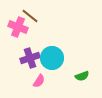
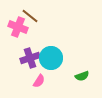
cyan circle: moved 1 px left
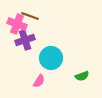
brown line: rotated 18 degrees counterclockwise
pink cross: moved 1 px left, 3 px up
purple cross: moved 5 px left, 18 px up
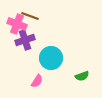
pink semicircle: moved 2 px left
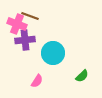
purple cross: rotated 12 degrees clockwise
cyan circle: moved 2 px right, 5 px up
green semicircle: rotated 24 degrees counterclockwise
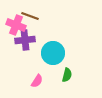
pink cross: moved 1 px left, 1 px down
green semicircle: moved 15 px left, 1 px up; rotated 32 degrees counterclockwise
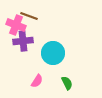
brown line: moved 1 px left
purple cross: moved 2 px left, 1 px down
green semicircle: moved 8 px down; rotated 40 degrees counterclockwise
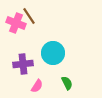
brown line: rotated 36 degrees clockwise
pink cross: moved 2 px up
purple cross: moved 23 px down
pink semicircle: moved 5 px down
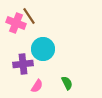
cyan circle: moved 10 px left, 4 px up
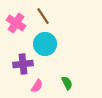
brown line: moved 14 px right
pink cross: rotated 12 degrees clockwise
cyan circle: moved 2 px right, 5 px up
